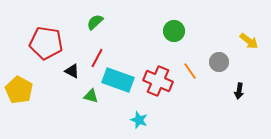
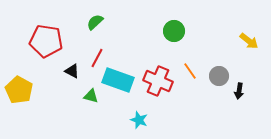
red pentagon: moved 2 px up
gray circle: moved 14 px down
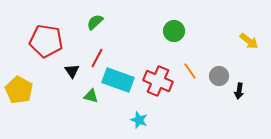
black triangle: rotated 28 degrees clockwise
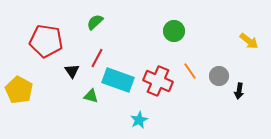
cyan star: rotated 24 degrees clockwise
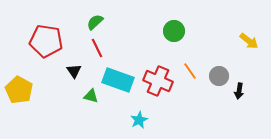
red line: moved 10 px up; rotated 54 degrees counterclockwise
black triangle: moved 2 px right
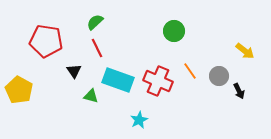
yellow arrow: moved 4 px left, 10 px down
black arrow: rotated 35 degrees counterclockwise
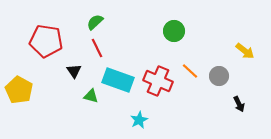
orange line: rotated 12 degrees counterclockwise
black arrow: moved 13 px down
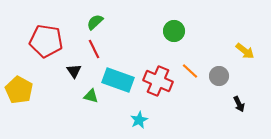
red line: moved 3 px left, 1 px down
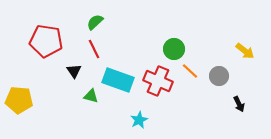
green circle: moved 18 px down
yellow pentagon: moved 10 px down; rotated 24 degrees counterclockwise
